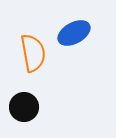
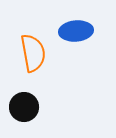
blue ellipse: moved 2 px right, 2 px up; rotated 24 degrees clockwise
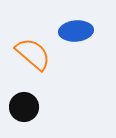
orange semicircle: moved 1 px down; rotated 39 degrees counterclockwise
